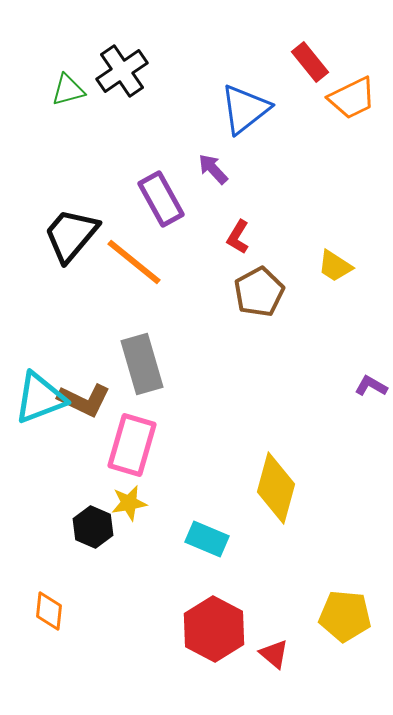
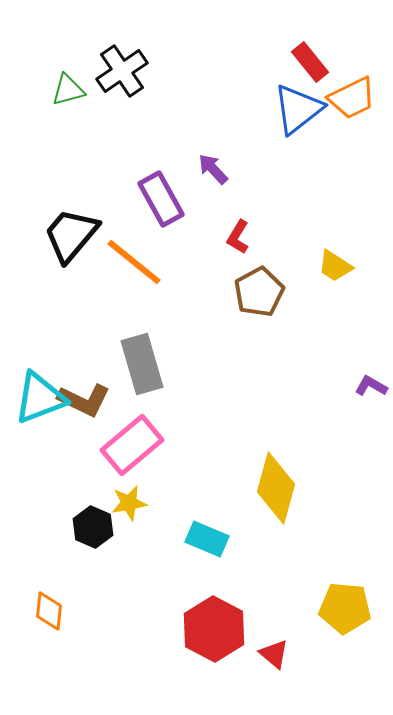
blue triangle: moved 53 px right
pink rectangle: rotated 34 degrees clockwise
yellow pentagon: moved 8 px up
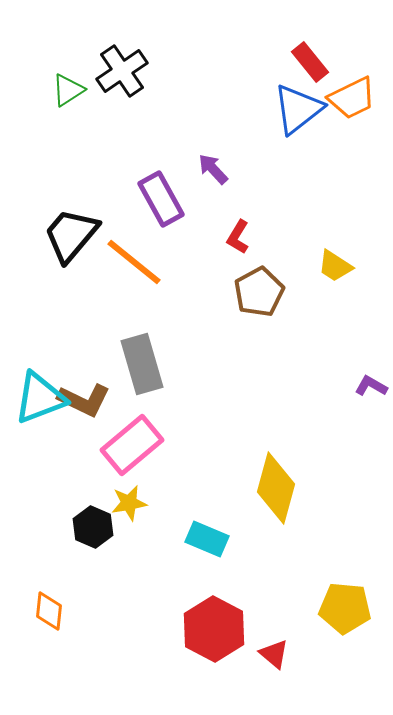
green triangle: rotated 18 degrees counterclockwise
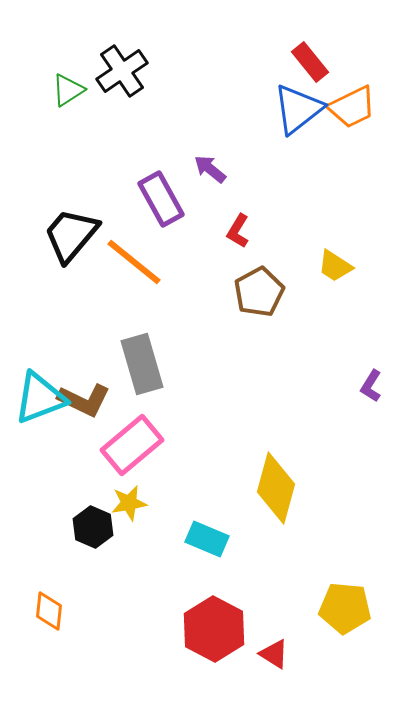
orange trapezoid: moved 9 px down
purple arrow: moved 3 px left; rotated 8 degrees counterclockwise
red L-shape: moved 6 px up
purple L-shape: rotated 88 degrees counterclockwise
red triangle: rotated 8 degrees counterclockwise
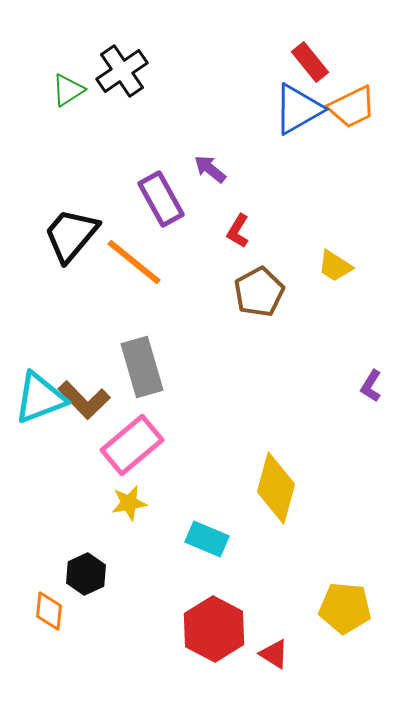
blue triangle: rotated 8 degrees clockwise
gray rectangle: moved 3 px down
brown L-shape: rotated 20 degrees clockwise
black hexagon: moved 7 px left, 47 px down; rotated 12 degrees clockwise
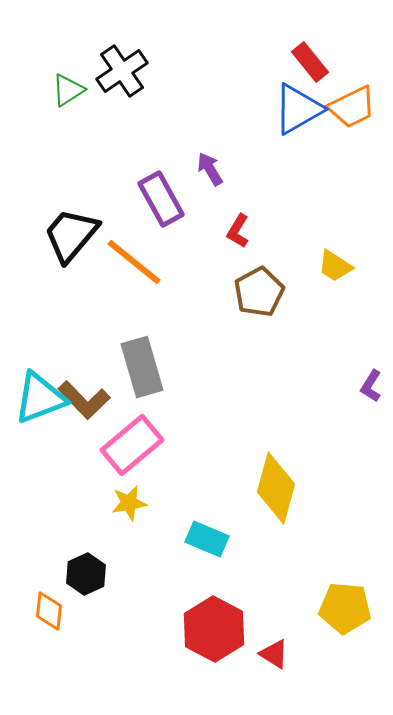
purple arrow: rotated 20 degrees clockwise
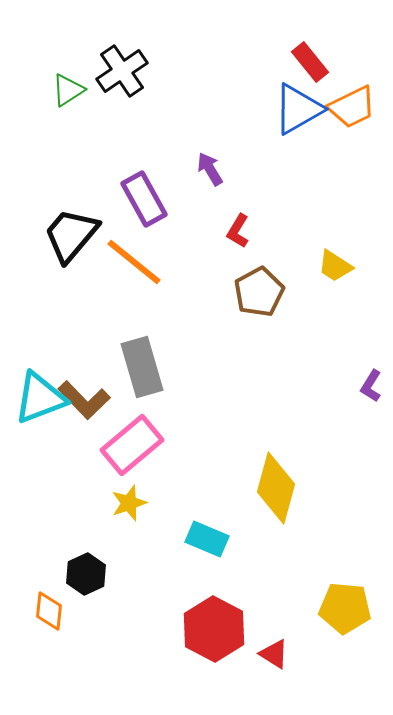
purple rectangle: moved 17 px left
yellow star: rotated 9 degrees counterclockwise
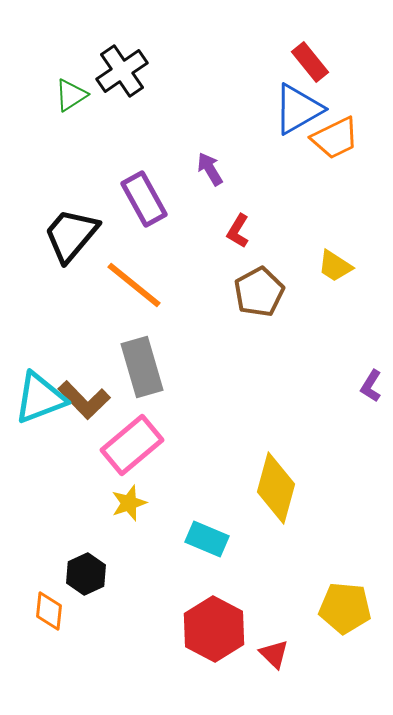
green triangle: moved 3 px right, 5 px down
orange trapezoid: moved 17 px left, 31 px down
orange line: moved 23 px down
red triangle: rotated 12 degrees clockwise
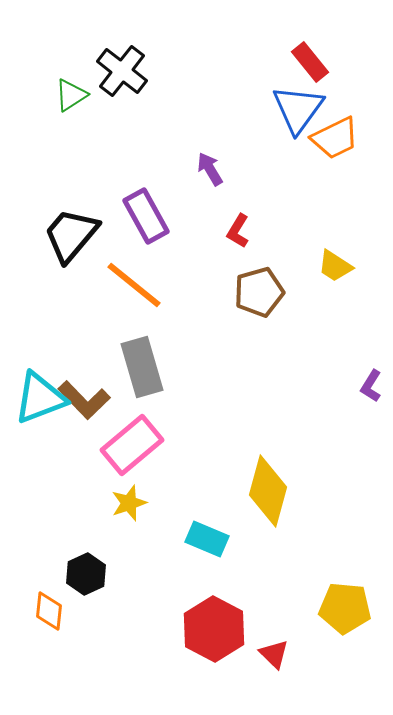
black cross: rotated 18 degrees counterclockwise
blue triangle: rotated 24 degrees counterclockwise
purple rectangle: moved 2 px right, 17 px down
brown pentagon: rotated 12 degrees clockwise
yellow diamond: moved 8 px left, 3 px down
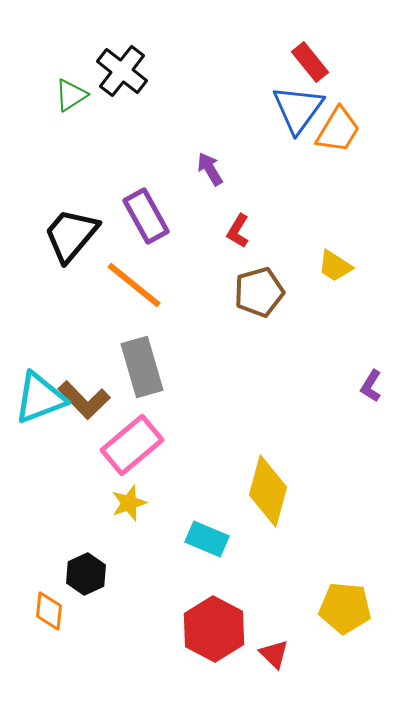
orange trapezoid: moved 3 px right, 8 px up; rotated 33 degrees counterclockwise
